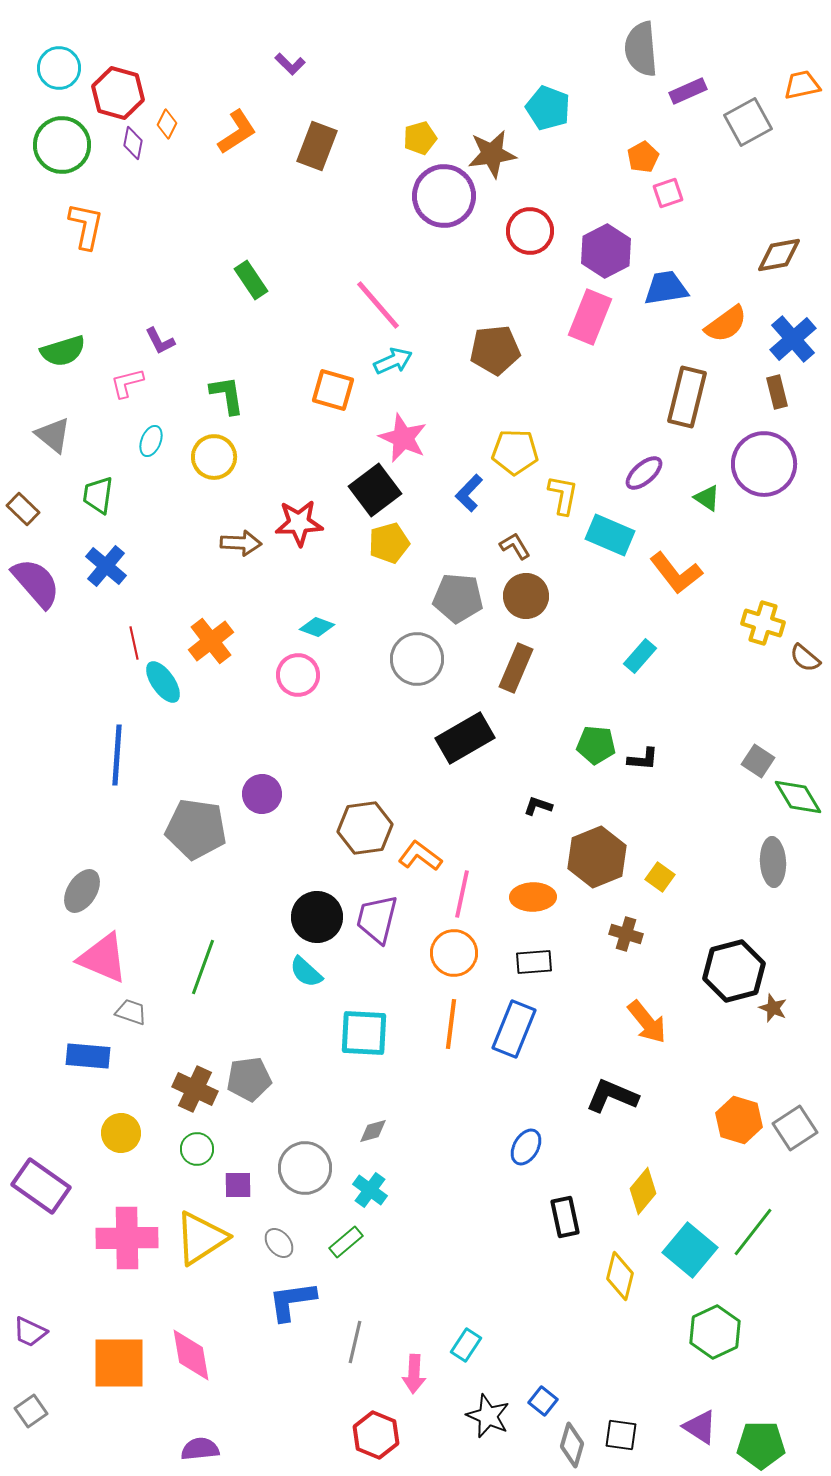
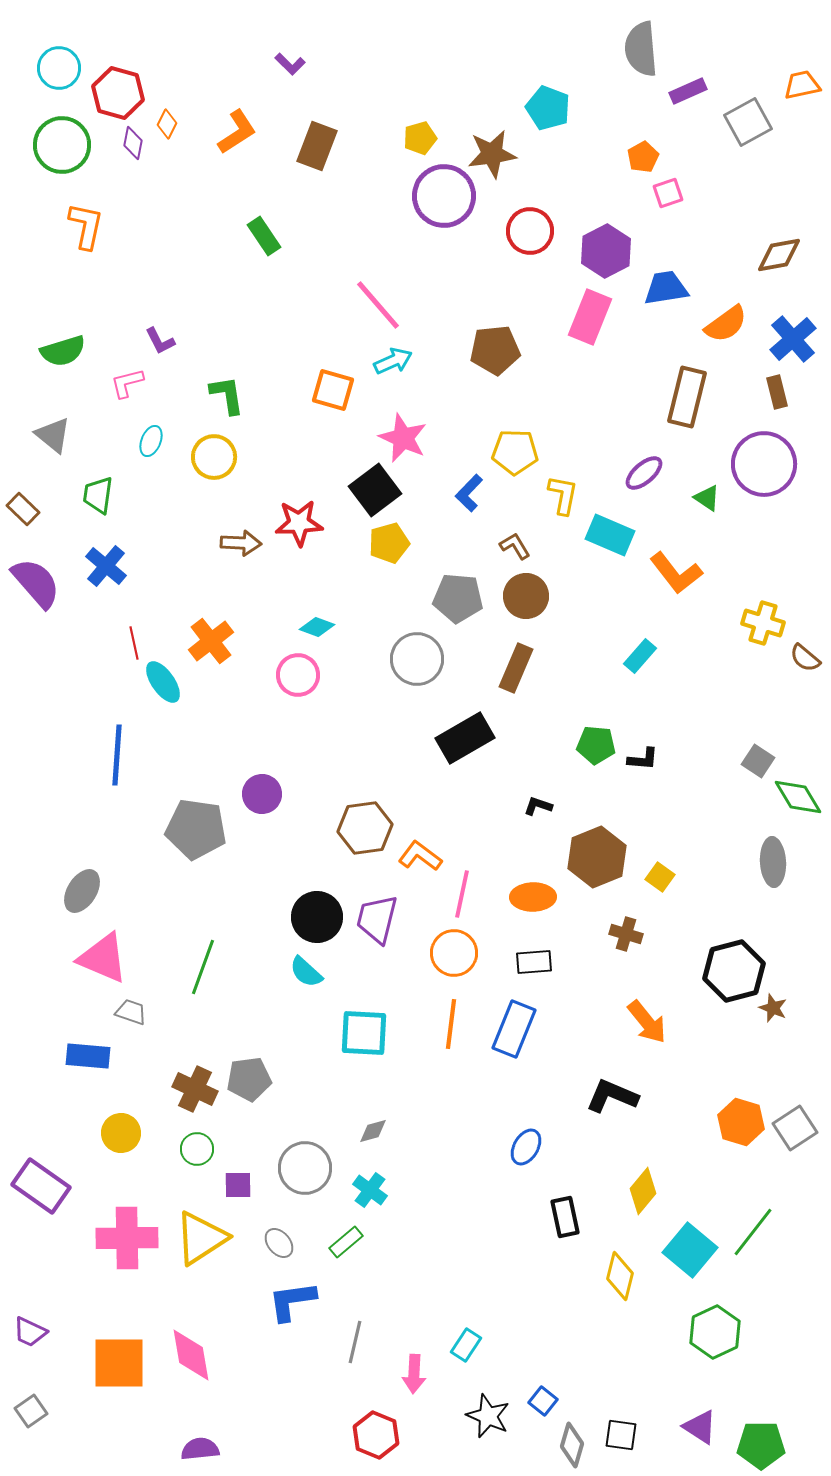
green rectangle at (251, 280): moved 13 px right, 44 px up
orange hexagon at (739, 1120): moved 2 px right, 2 px down
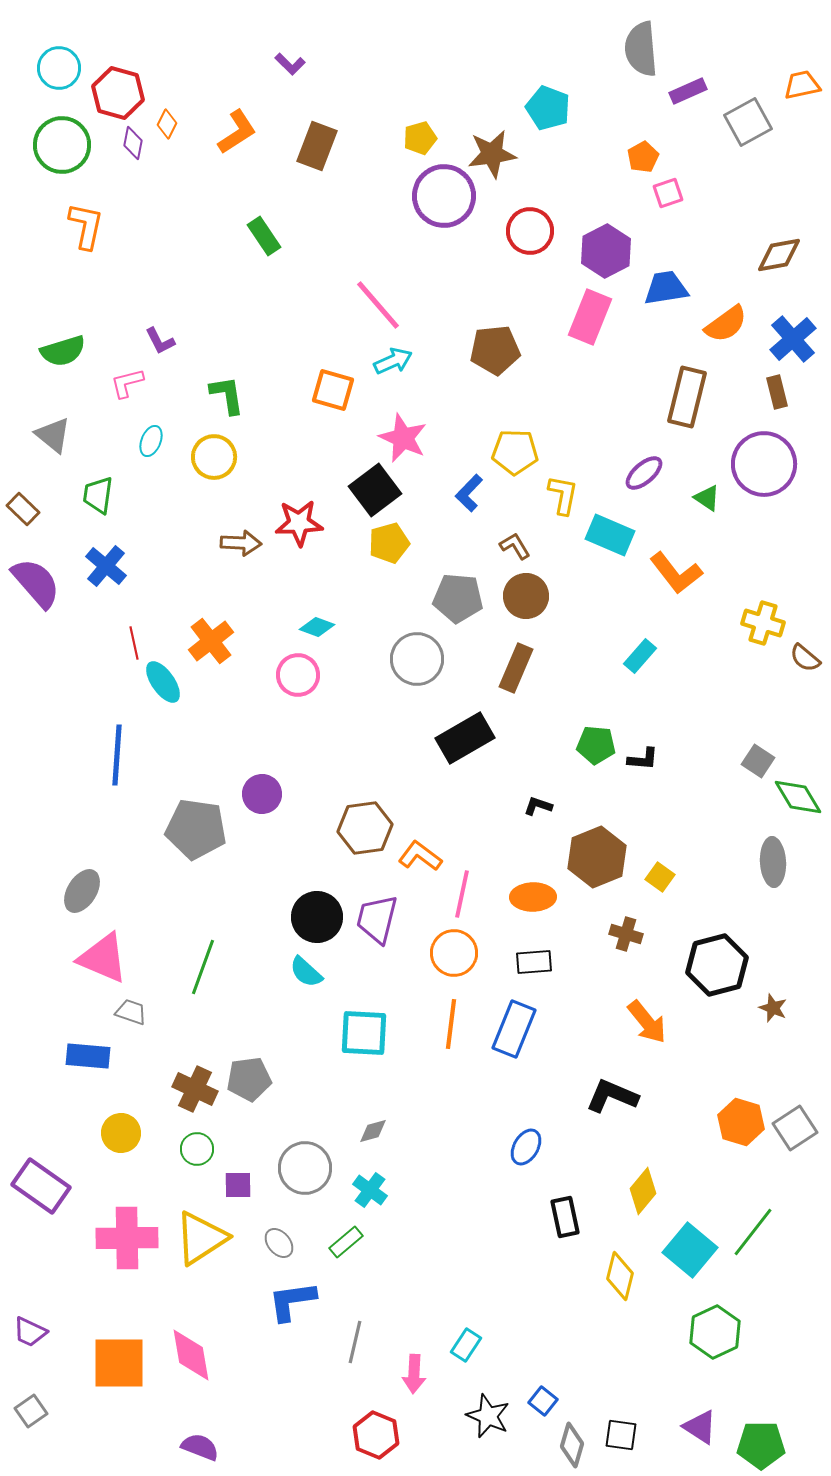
black hexagon at (734, 971): moved 17 px left, 6 px up
purple semicircle at (200, 1449): moved 2 px up; rotated 27 degrees clockwise
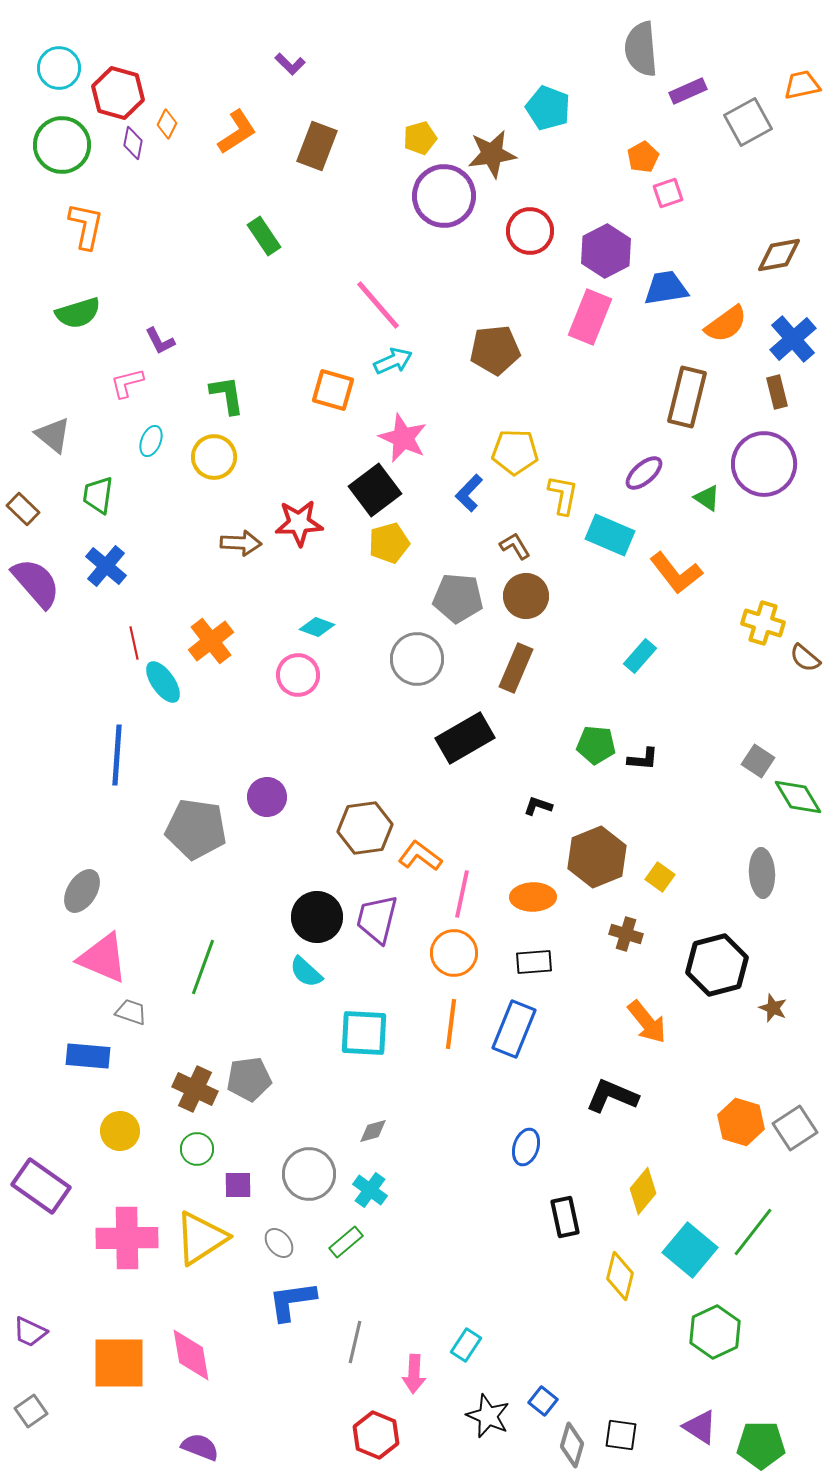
green semicircle at (63, 351): moved 15 px right, 38 px up
purple circle at (262, 794): moved 5 px right, 3 px down
gray ellipse at (773, 862): moved 11 px left, 11 px down
yellow circle at (121, 1133): moved 1 px left, 2 px up
blue ellipse at (526, 1147): rotated 12 degrees counterclockwise
gray circle at (305, 1168): moved 4 px right, 6 px down
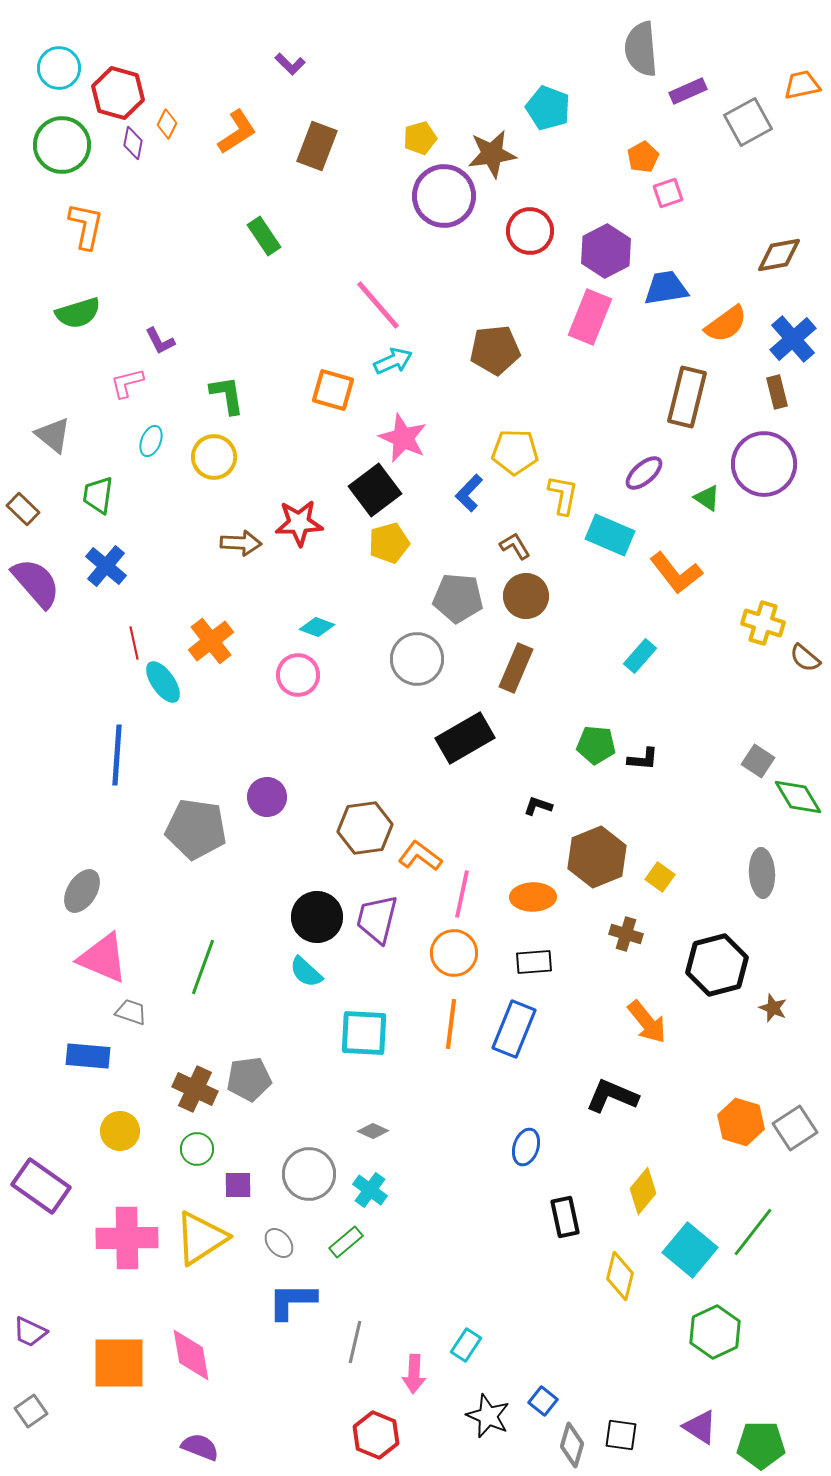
gray diamond at (373, 1131): rotated 40 degrees clockwise
blue L-shape at (292, 1301): rotated 8 degrees clockwise
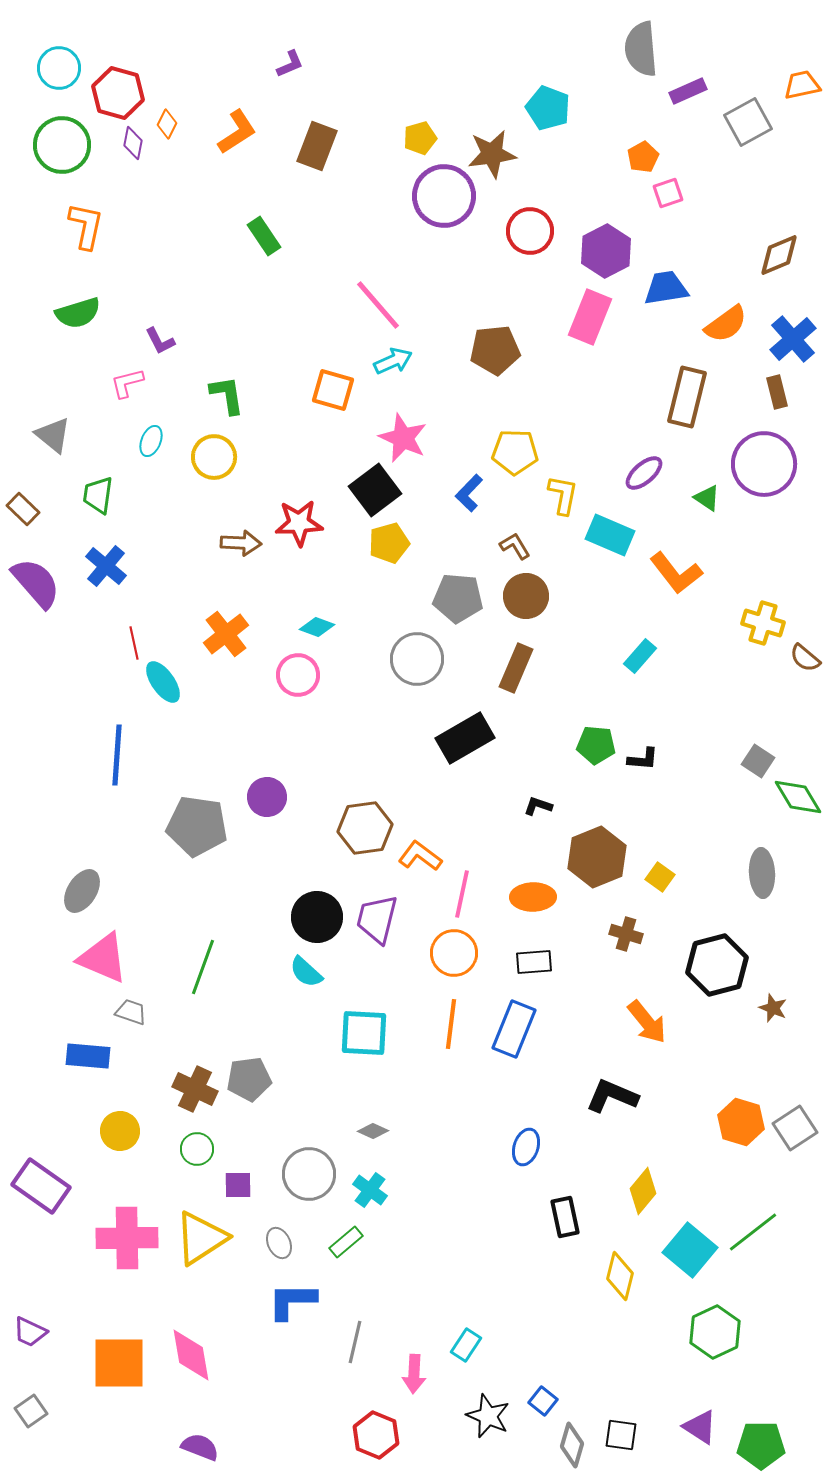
purple L-shape at (290, 64): rotated 68 degrees counterclockwise
brown diamond at (779, 255): rotated 12 degrees counterclockwise
orange cross at (211, 641): moved 15 px right, 7 px up
gray pentagon at (196, 829): moved 1 px right, 3 px up
green line at (753, 1232): rotated 14 degrees clockwise
gray ellipse at (279, 1243): rotated 16 degrees clockwise
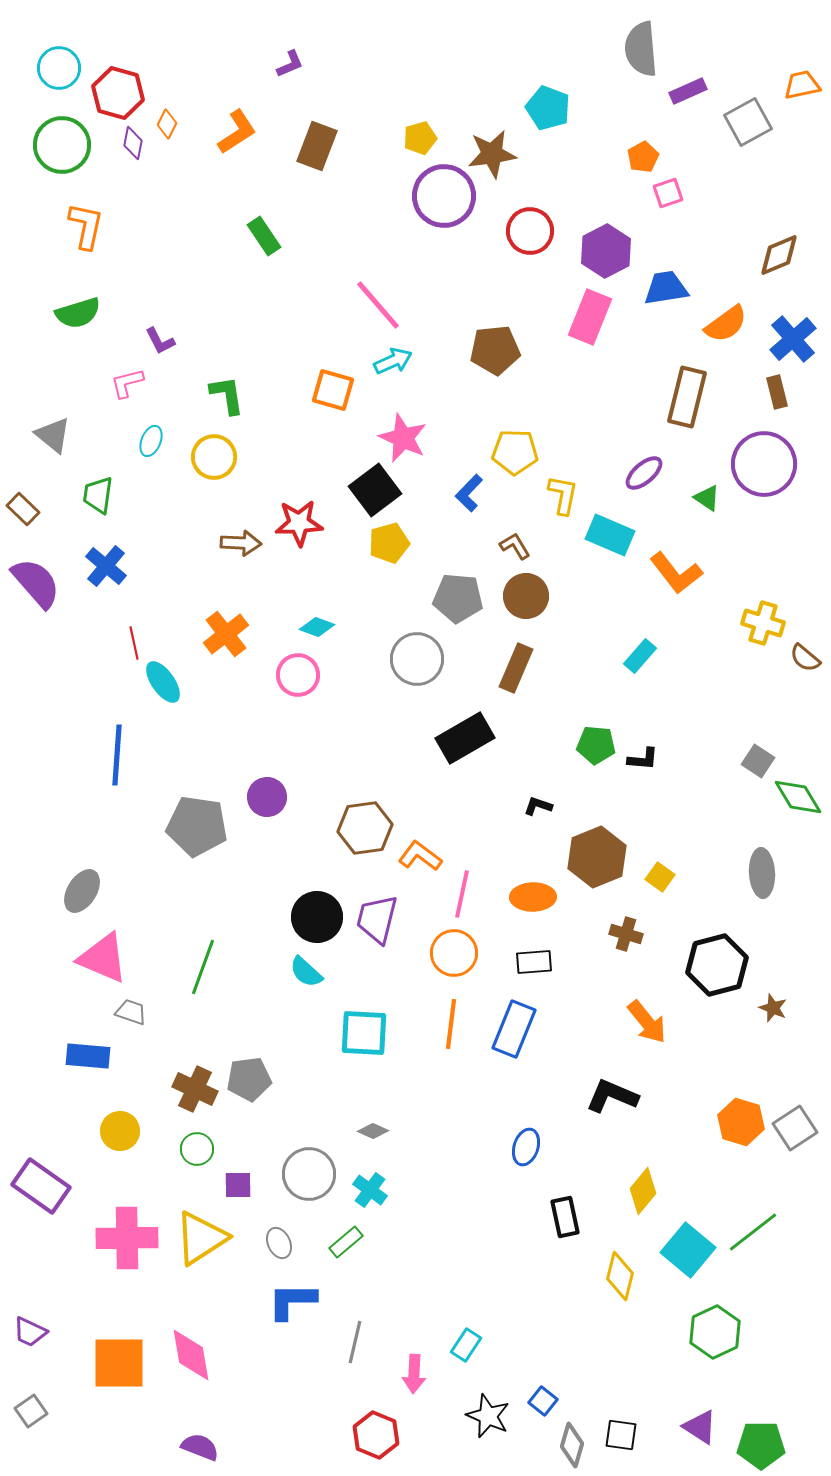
cyan square at (690, 1250): moved 2 px left
